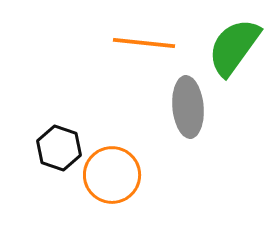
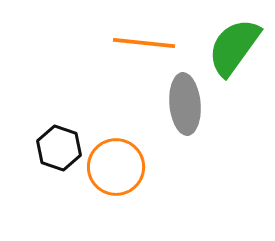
gray ellipse: moved 3 px left, 3 px up
orange circle: moved 4 px right, 8 px up
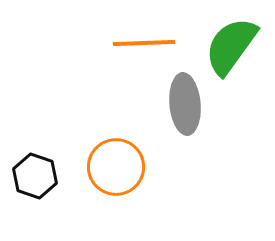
orange line: rotated 8 degrees counterclockwise
green semicircle: moved 3 px left, 1 px up
black hexagon: moved 24 px left, 28 px down
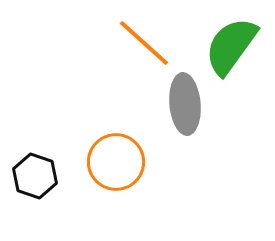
orange line: rotated 44 degrees clockwise
orange circle: moved 5 px up
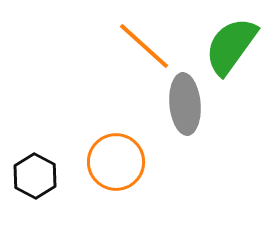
orange line: moved 3 px down
black hexagon: rotated 9 degrees clockwise
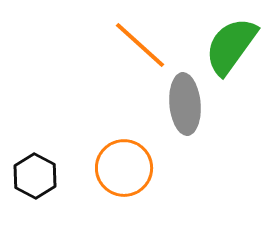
orange line: moved 4 px left, 1 px up
orange circle: moved 8 px right, 6 px down
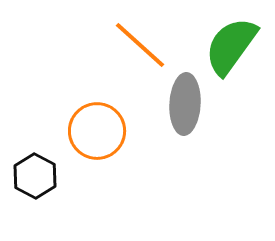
gray ellipse: rotated 8 degrees clockwise
orange circle: moved 27 px left, 37 px up
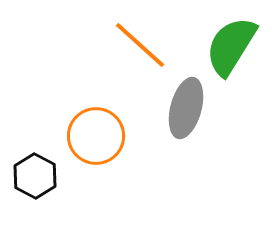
green semicircle: rotated 4 degrees counterclockwise
gray ellipse: moved 1 px right, 4 px down; rotated 12 degrees clockwise
orange circle: moved 1 px left, 5 px down
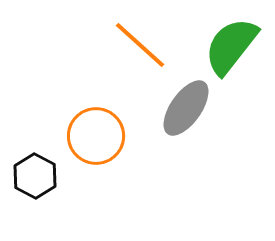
green semicircle: rotated 6 degrees clockwise
gray ellipse: rotated 20 degrees clockwise
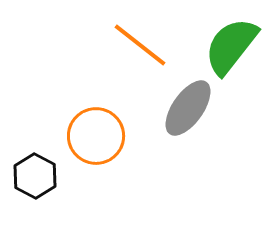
orange line: rotated 4 degrees counterclockwise
gray ellipse: moved 2 px right
